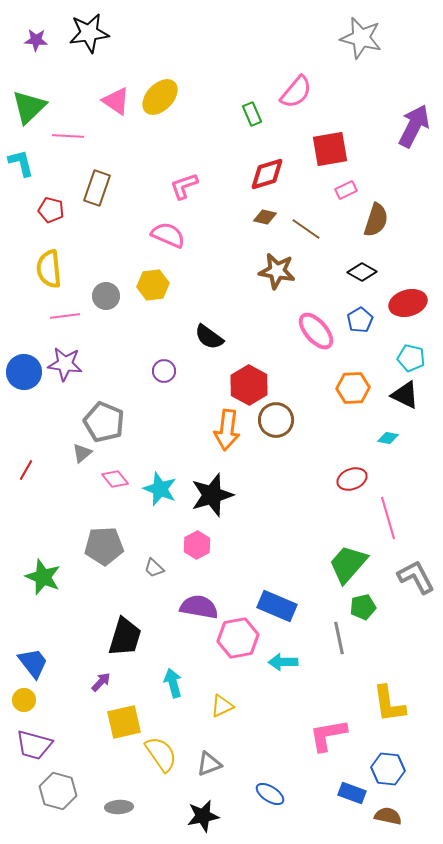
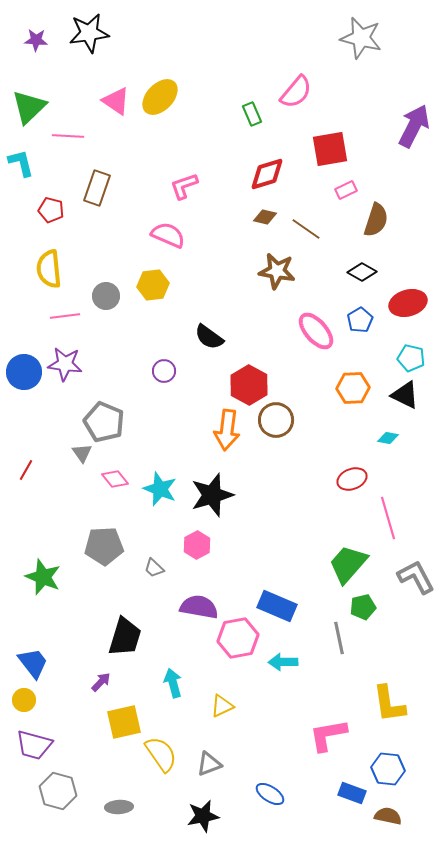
gray triangle at (82, 453): rotated 25 degrees counterclockwise
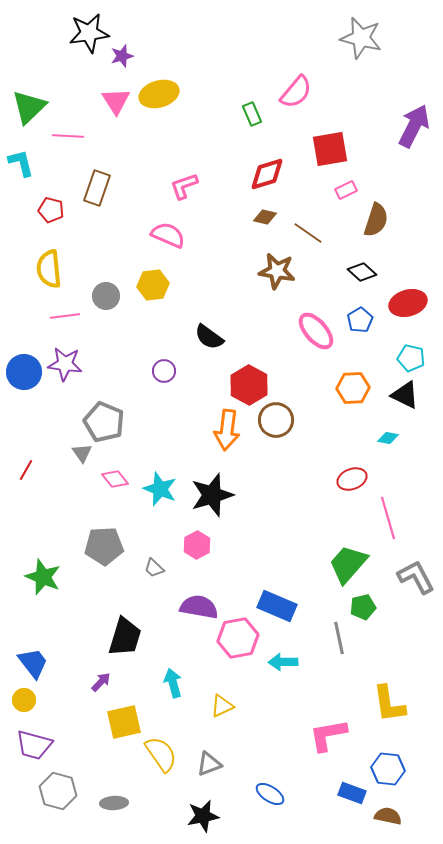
purple star at (36, 40): moved 86 px right, 16 px down; rotated 20 degrees counterclockwise
yellow ellipse at (160, 97): moved 1 px left, 3 px up; rotated 30 degrees clockwise
pink triangle at (116, 101): rotated 24 degrees clockwise
brown line at (306, 229): moved 2 px right, 4 px down
black diamond at (362, 272): rotated 12 degrees clockwise
gray ellipse at (119, 807): moved 5 px left, 4 px up
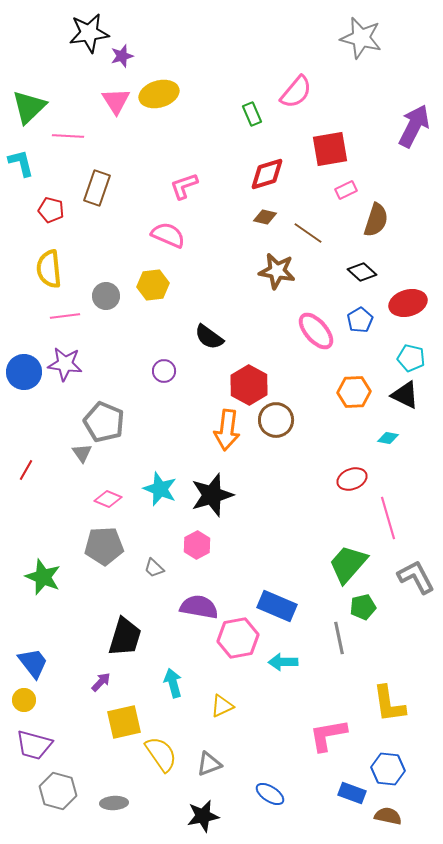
orange hexagon at (353, 388): moved 1 px right, 4 px down
pink diamond at (115, 479): moved 7 px left, 20 px down; rotated 28 degrees counterclockwise
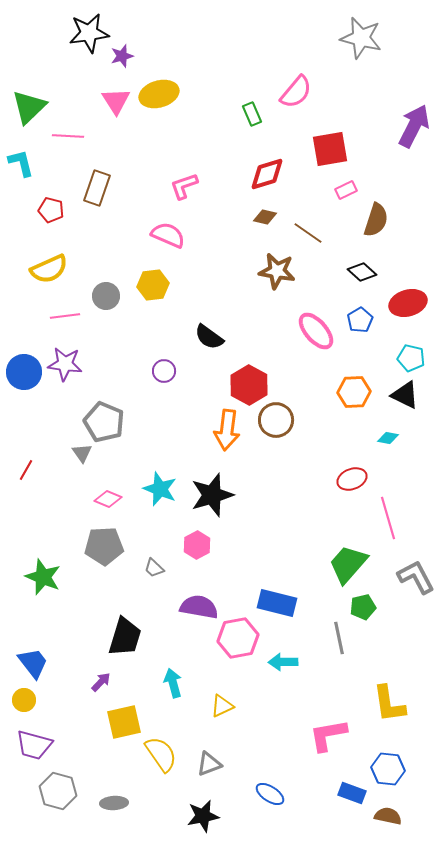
yellow semicircle at (49, 269): rotated 108 degrees counterclockwise
blue rectangle at (277, 606): moved 3 px up; rotated 9 degrees counterclockwise
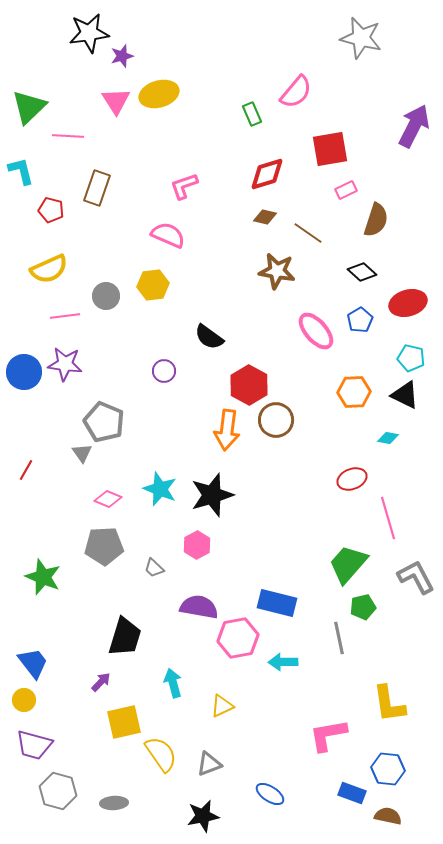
cyan L-shape at (21, 163): moved 8 px down
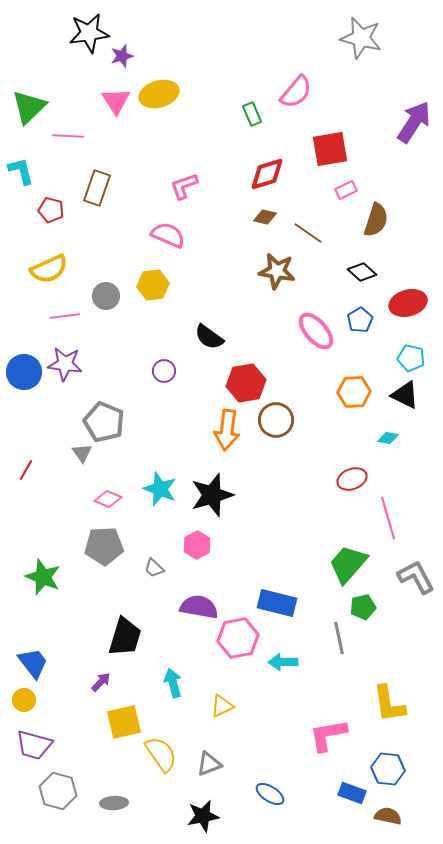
purple arrow at (414, 126): moved 4 px up; rotated 6 degrees clockwise
red hexagon at (249, 385): moved 3 px left, 2 px up; rotated 21 degrees clockwise
